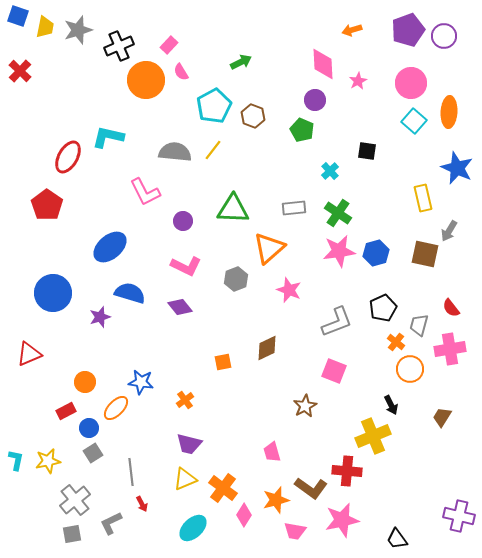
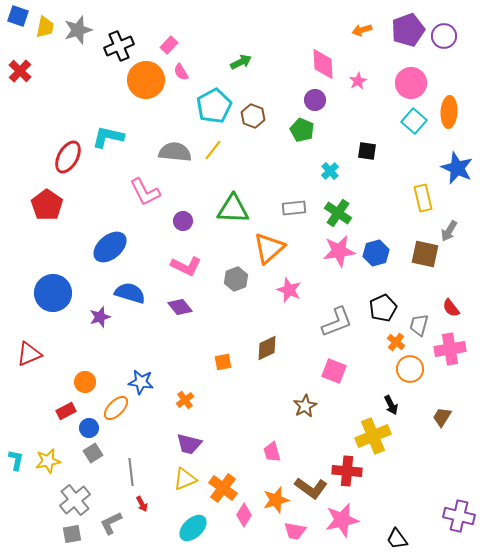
orange arrow at (352, 30): moved 10 px right
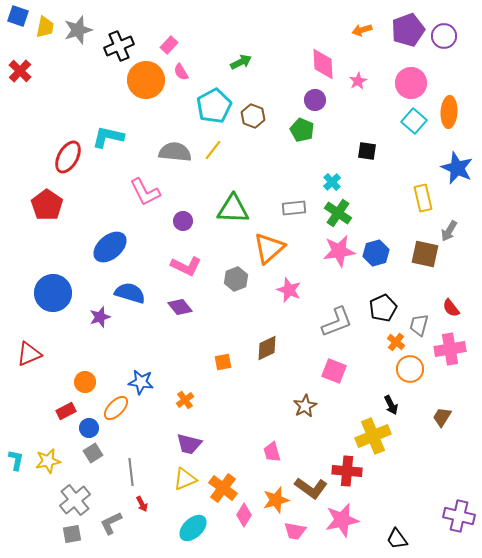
cyan cross at (330, 171): moved 2 px right, 11 px down
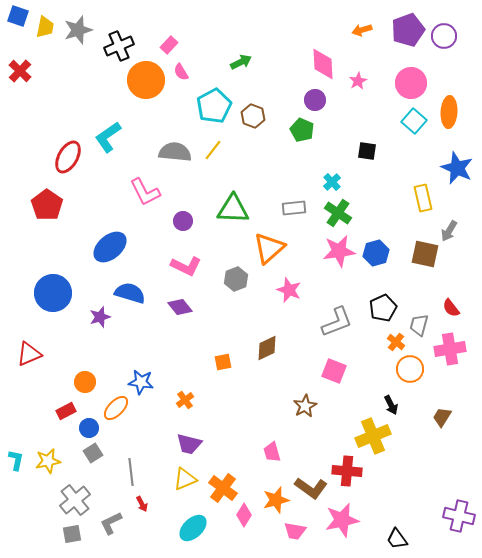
cyan L-shape at (108, 137): rotated 48 degrees counterclockwise
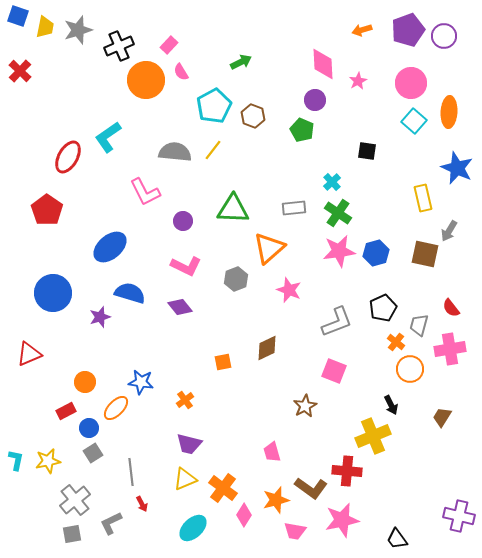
red pentagon at (47, 205): moved 5 px down
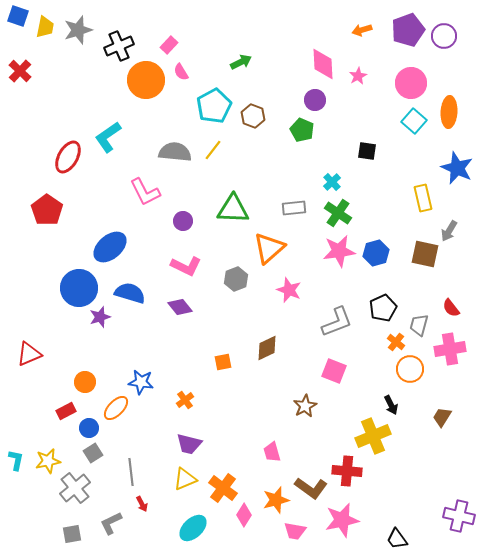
pink star at (358, 81): moved 5 px up
blue circle at (53, 293): moved 26 px right, 5 px up
gray cross at (75, 500): moved 12 px up
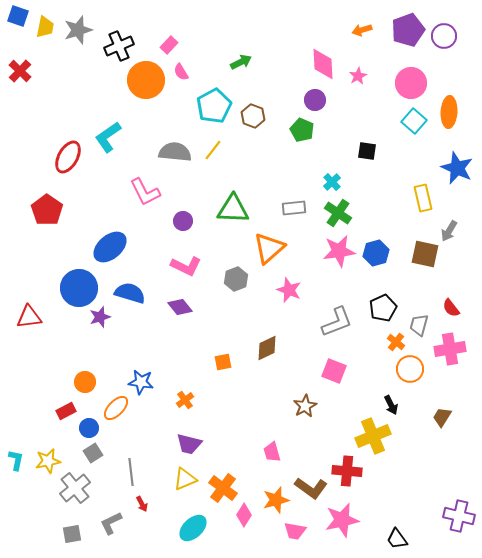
red triangle at (29, 354): moved 37 px up; rotated 16 degrees clockwise
